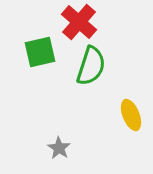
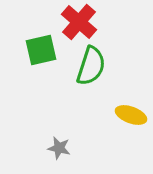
green square: moved 1 px right, 2 px up
yellow ellipse: rotated 48 degrees counterclockwise
gray star: rotated 20 degrees counterclockwise
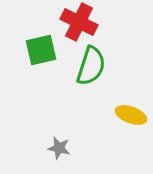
red cross: rotated 15 degrees counterclockwise
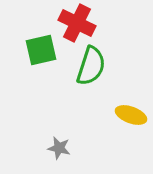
red cross: moved 2 px left, 1 px down
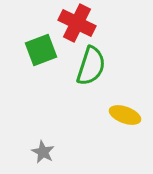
green square: rotated 8 degrees counterclockwise
yellow ellipse: moved 6 px left
gray star: moved 16 px left, 4 px down; rotated 15 degrees clockwise
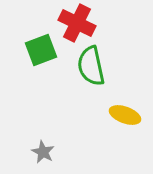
green semicircle: rotated 150 degrees clockwise
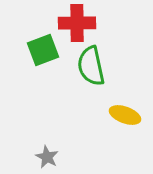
red cross: rotated 27 degrees counterclockwise
green square: moved 2 px right
gray star: moved 4 px right, 5 px down
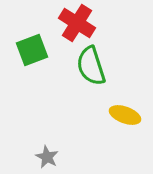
red cross: rotated 33 degrees clockwise
green square: moved 11 px left
green semicircle: rotated 6 degrees counterclockwise
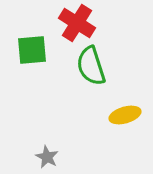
green square: rotated 16 degrees clockwise
yellow ellipse: rotated 36 degrees counterclockwise
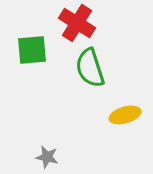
green semicircle: moved 1 px left, 2 px down
gray star: rotated 15 degrees counterclockwise
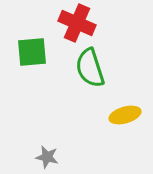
red cross: rotated 9 degrees counterclockwise
green square: moved 2 px down
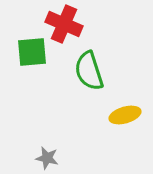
red cross: moved 13 px left, 1 px down
green semicircle: moved 1 px left, 3 px down
gray star: moved 1 px down
